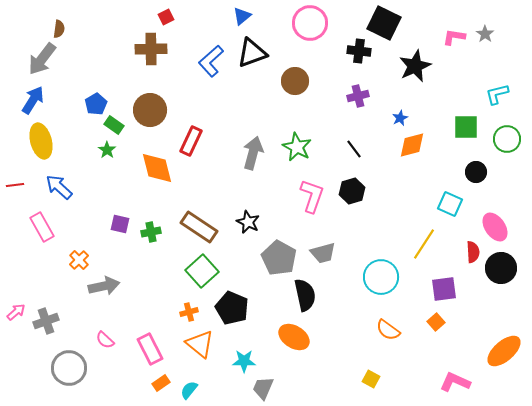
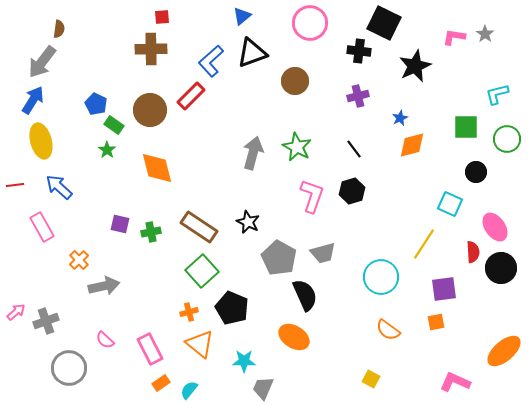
red square at (166, 17): moved 4 px left; rotated 21 degrees clockwise
gray arrow at (42, 59): moved 3 px down
blue pentagon at (96, 104): rotated 15 degrees counterclockwise
red rectangle at (191, 141): moved 45 px up; rotated 20 degrees clockwise
black semicircle at (305, 295): rotated 12 degrees counterclockwise
orange square at (436, 322): rotated 30 degrees clockwise
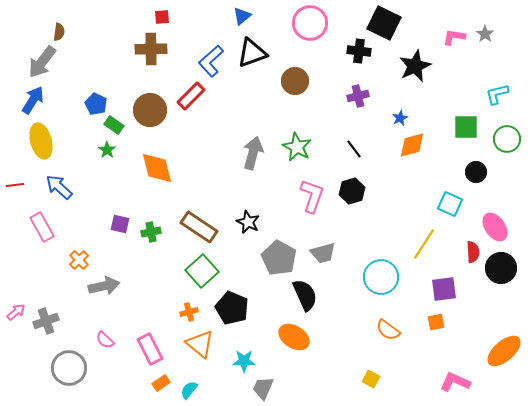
brown semicircle at (59, 29): moved 3 px down
